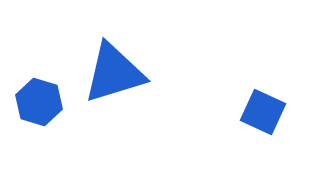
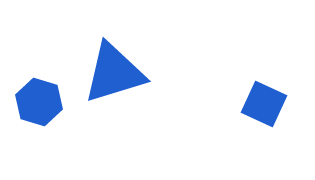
blue square: moved 1 px right, 8 px up
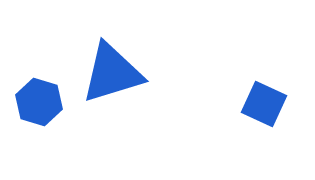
blue triangle: moved 2 px left
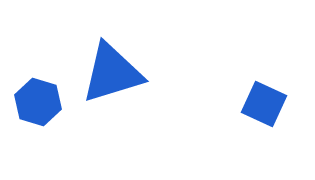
blue hexagon: moved 1 px left
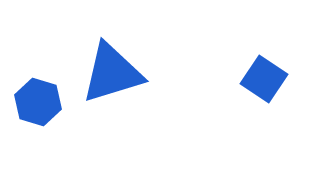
blue square: moved 25 px up; rotated 9 degrees clockwise
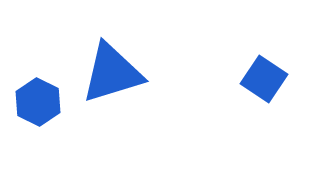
blue hexagon: rotated 9 degrees clockwise
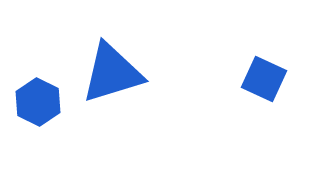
blue square: rotated 9 degrees counterclockwise
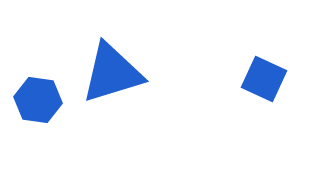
blue hexagon: moved 2 px up; rotated 18 degrees counterclockwise
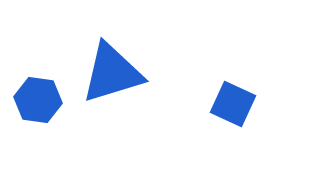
blue square: moved 31 px left, 25 px down
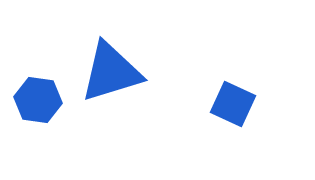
blue triangle: moved 1 px left, 1 px up
